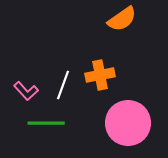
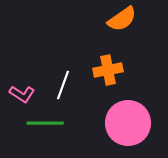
orange cross: moved 8 px right, 5 px up
pink L-shape: moved 4 px left, 3 px down; rotated 15 degrees counterclockwise
green line: moved 1 px left
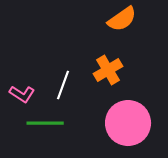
orange cross: rotated 20 degrees counterclockwise
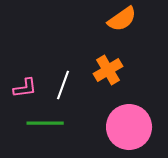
pink L-shape: moved 3 px right, 6 px up; rotated 40 degrees counterclockwise
pink circle: moved 1 px right, 4 px down
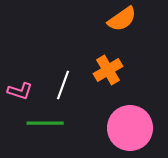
pink L-shape: moved 5 px left, 3 px down; rotated 25 degrees clockwise
pink circle: moved 1 px right, 1 px down
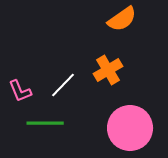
white line: rotated 24 degrees clockwise
pink L-shape: rotated 50 degrees clockwise
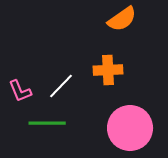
orange cross: rotated 28 degrees clockwise
white line: moved 2 px left, 1 px down
green line: moved 2 px right
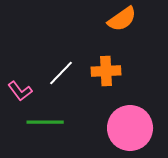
orange cross: moved 2 px left, 1 px down
white line: moved 13 px up
pink L-shape: rotated 15 degrees counterclockwise
green line: moved 2 px left, 1 px up
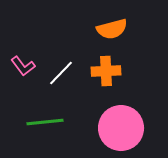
orange semicircle: moved 10 px left, 10 px down; rotated 20 degrees clockwise
pink L-shape: moved 3 px right, 25 px up
green line: rotated 6 degrees counterclockwise
pink circle: moved 9 px left
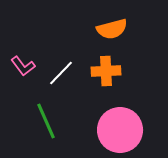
green line: moved 1 px right, 1 px up; rotated 72 degrees clockwise
pink circle: moved 1 px left, 2 px down
